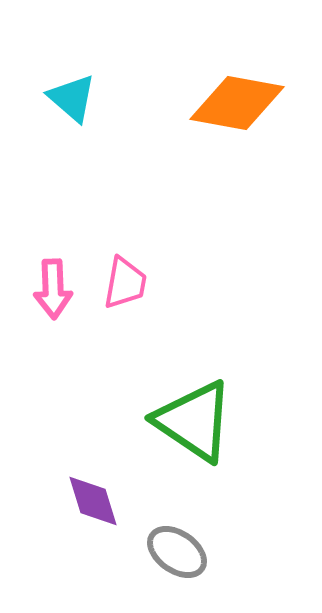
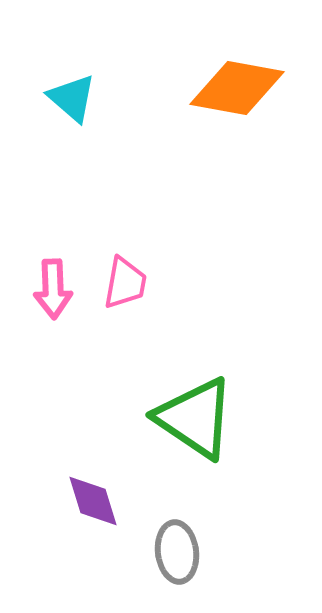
orange diamond: moved 15 px up
green triangle: moved 1 px right, 3 px up
gray ellipse: rotated 48 degrees clockwise
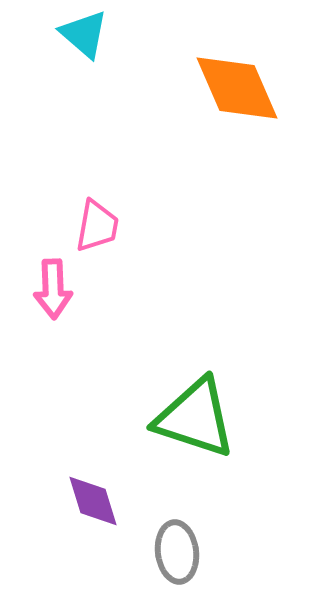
orange diamond: rotated 56 degrees clockwise
cyan triangle: moved 12 px right, 64 px up
pink trapezoid: moved 28 px left, 57 px up
green triangle: rotated 16 degrees counterclockwise
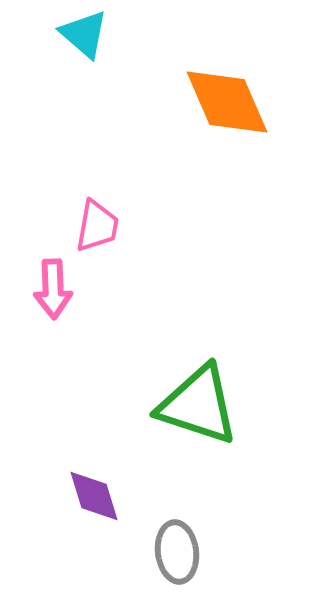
orange diamond: moved 10 px left, 14 px down
green triangle: moved 3 px right, 13 px up
purple diamond: moved 1 px right, 5 px up
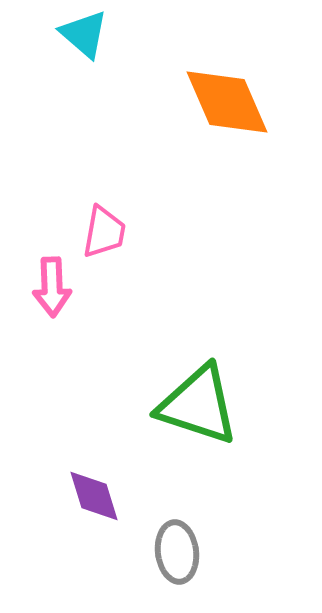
pink trapezoid: moved 7 px right, 6 px down
pink arrow: moved 1 px left, 2 px up
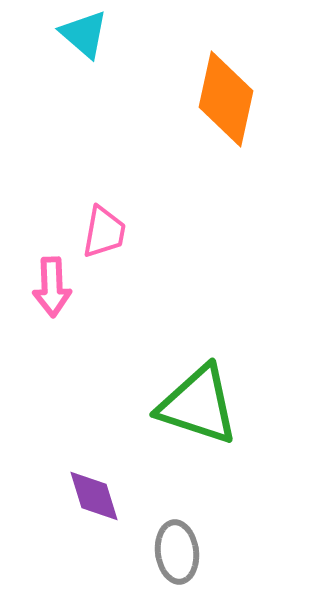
orange diamond: moved 1 px left, 3 px up; rotated 36 degrees clockwise
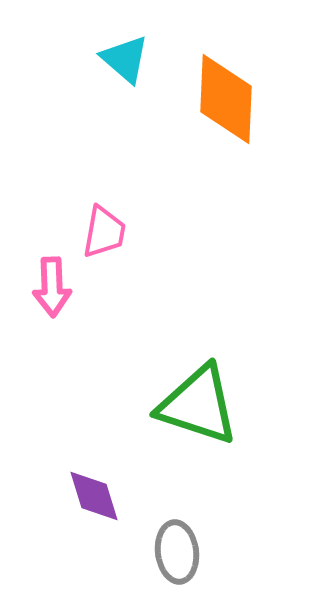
cyan triangle: moved 41 px right, 25 px down
orange diamond: rotated 10 degrees counterclockwise
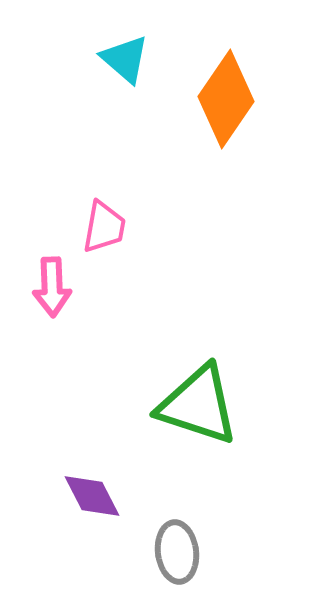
orange diamond: rotated 32 degrees clockwise
pink trapezoid: moved 5 px up
purple diamond: moved 2 px left; rotated 10 degrees counterclockwise
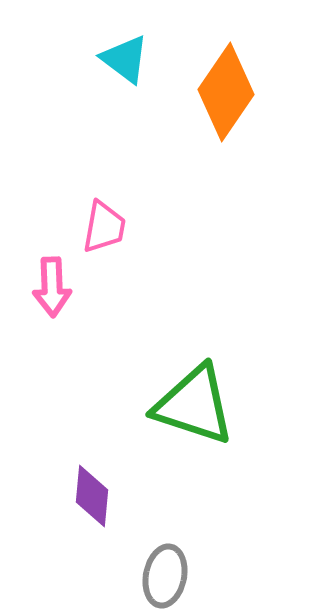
cyan triangle: rotated 4 degrees counterclockwise
orange diamond: moved 7 px up
green triangle: moved 4 px left
purple diamond: rotated 32 degrees clockwise
gray ellipse: moved 12 px left, 24 px down; rotated 18 degrees clockwise
